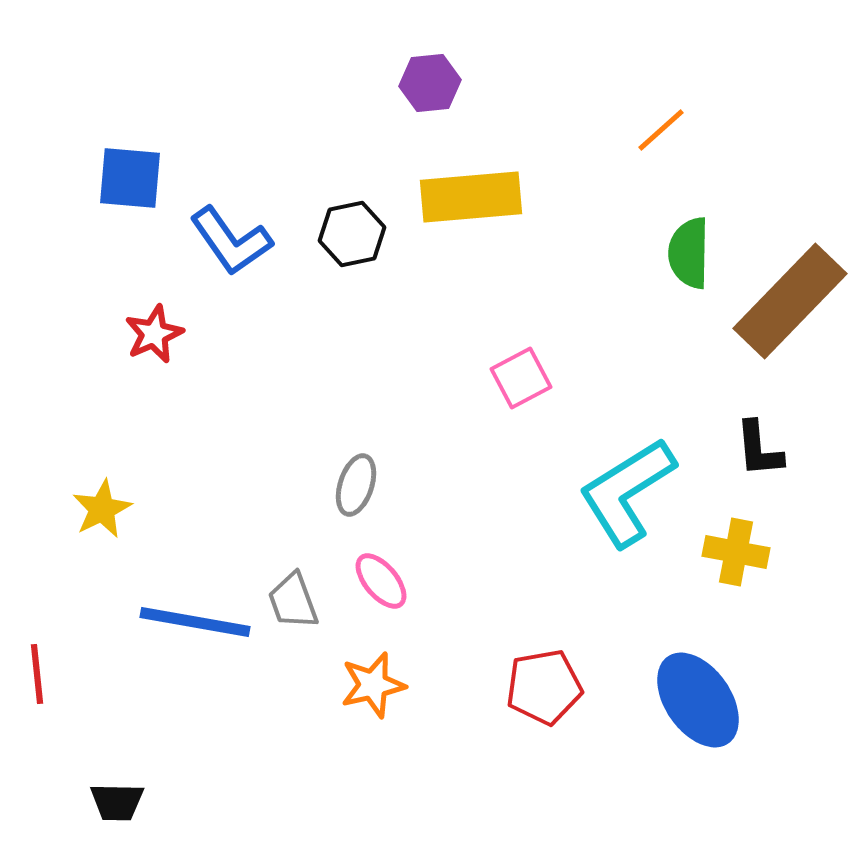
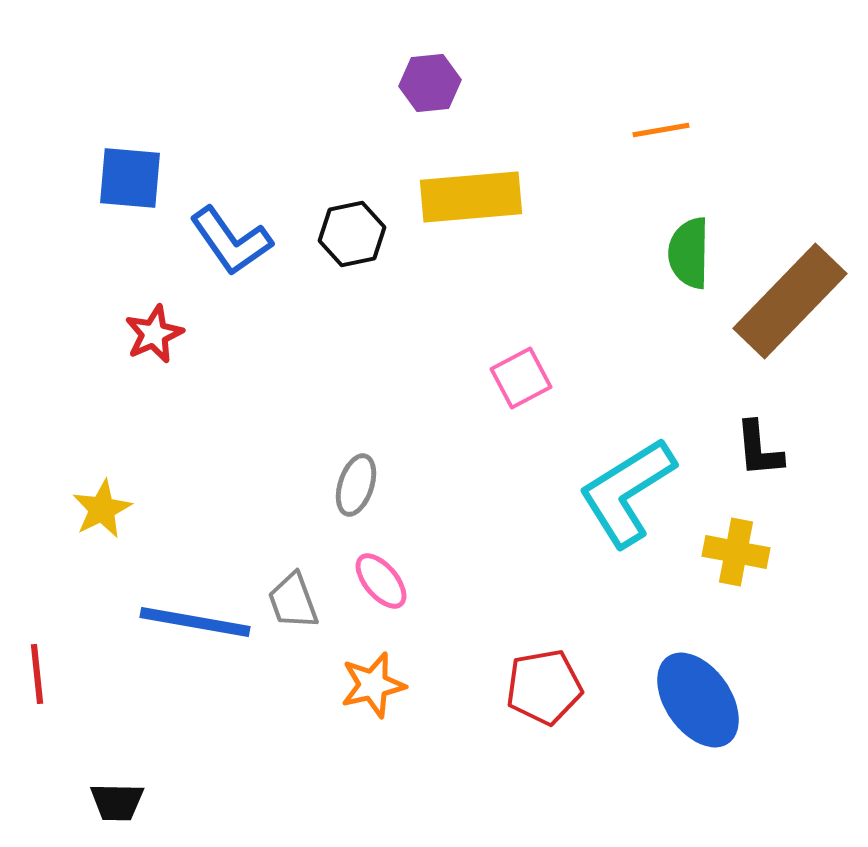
orange line: rotated 32 degrees clockwise
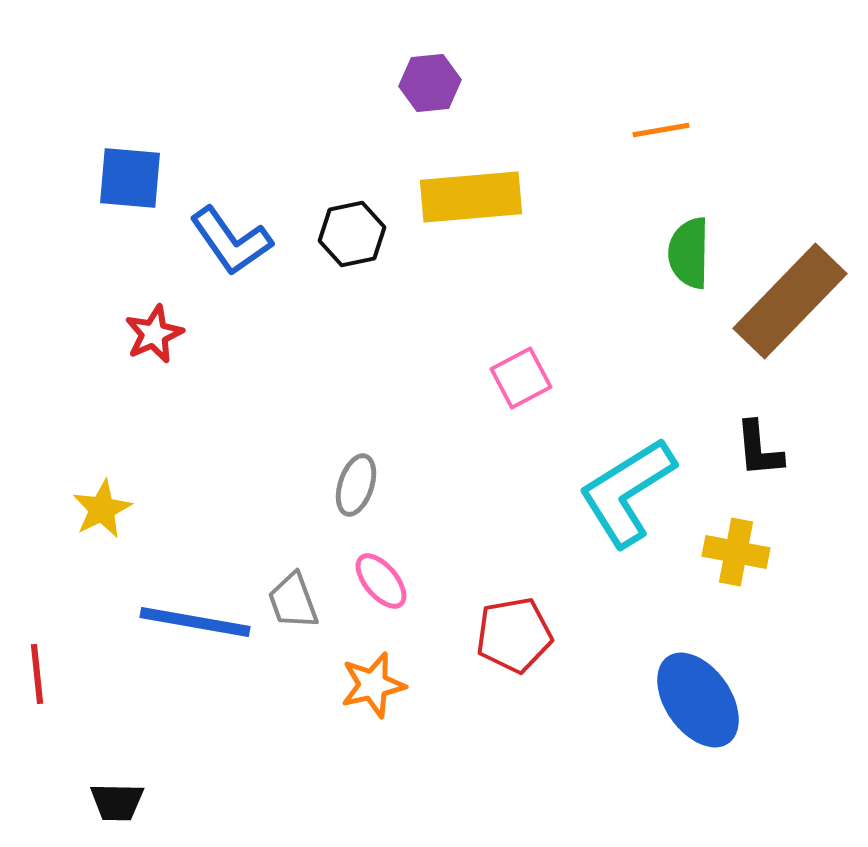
red pentagon: moved 30 px left, 52 px up
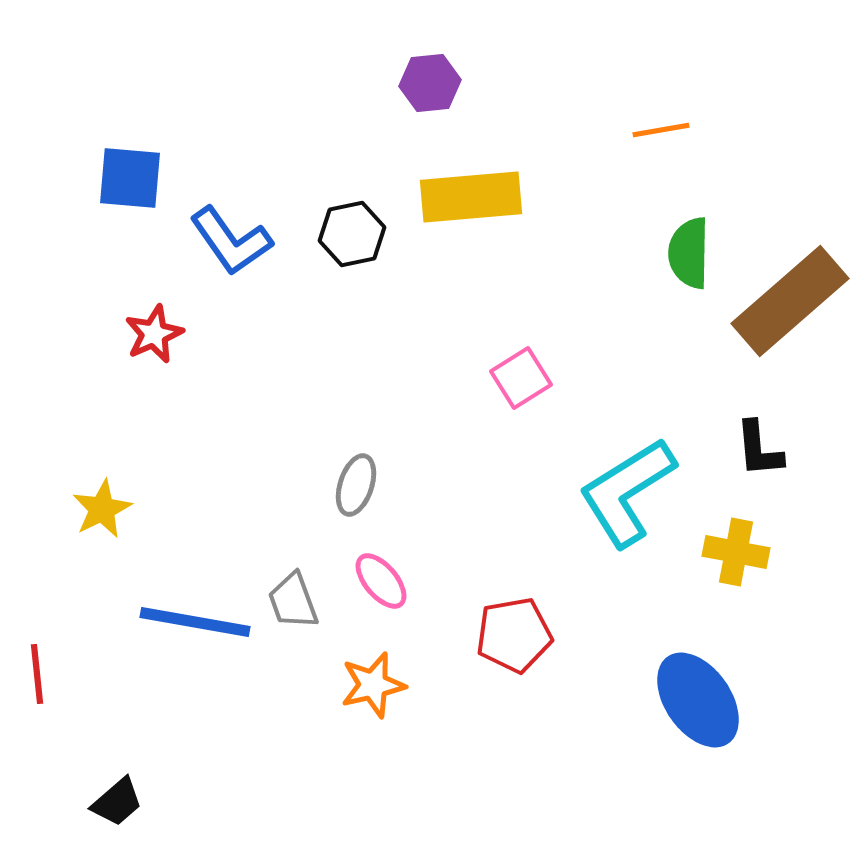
brown rectangle: rotated 5 degrees clockwise
pink square: rotated 4 degrees counterclockwise
black trapezoid: rotated 42 degrees counterclockwise
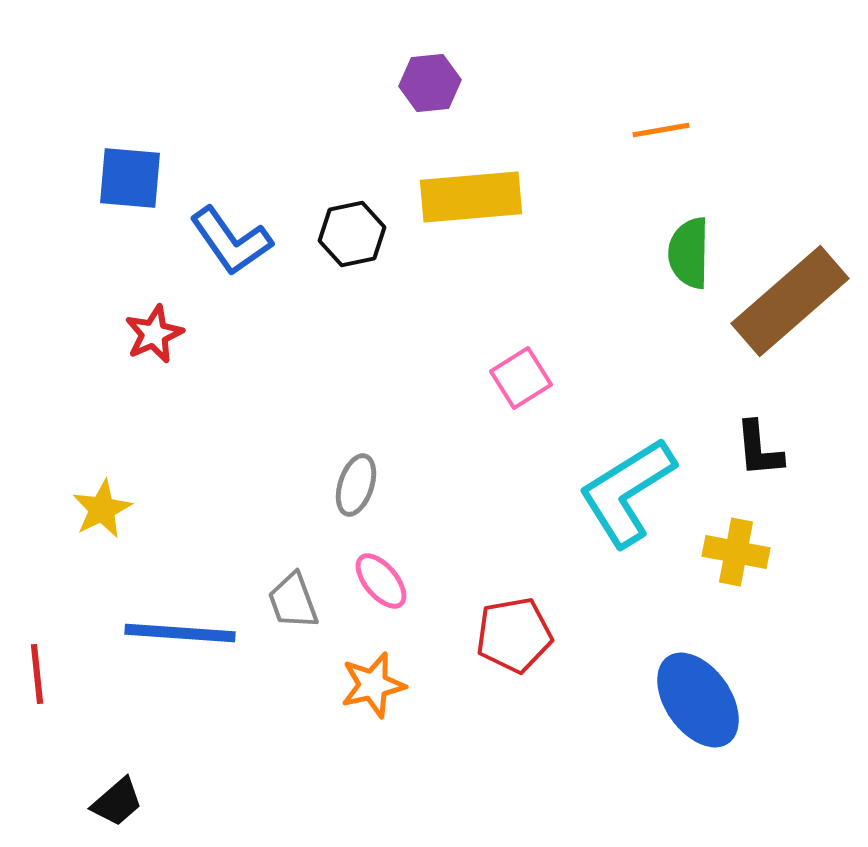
blue line: moved 15 px left, 11 px down; rotated 6 degrees counterclockwise
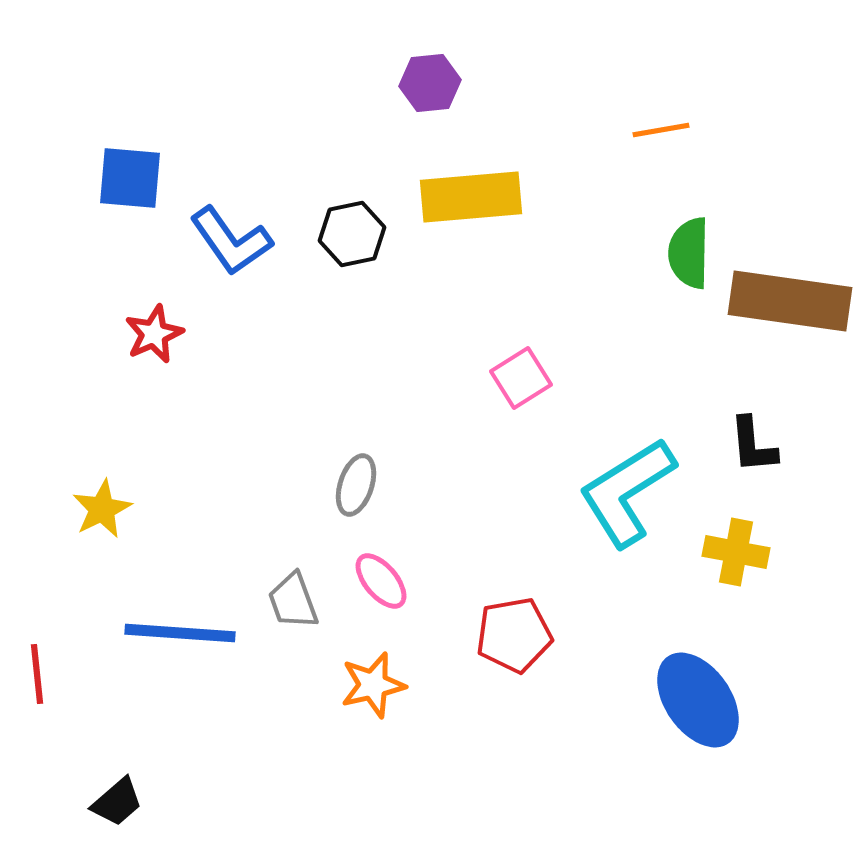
brown rectangle: rotated 49 degrees clockwise
black L-shape: moved 6 px left, 4 px up
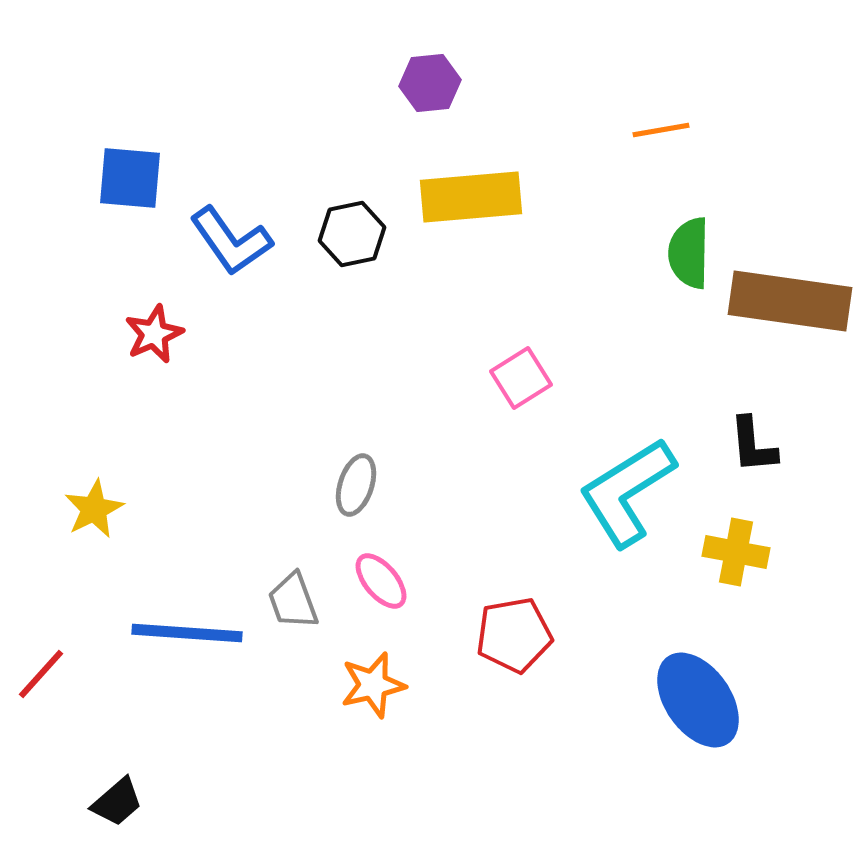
yellow star: moved 8 px left
blue line: moved 7 px right
red line: moved 4 px right; rotated 48 degrees clockwise
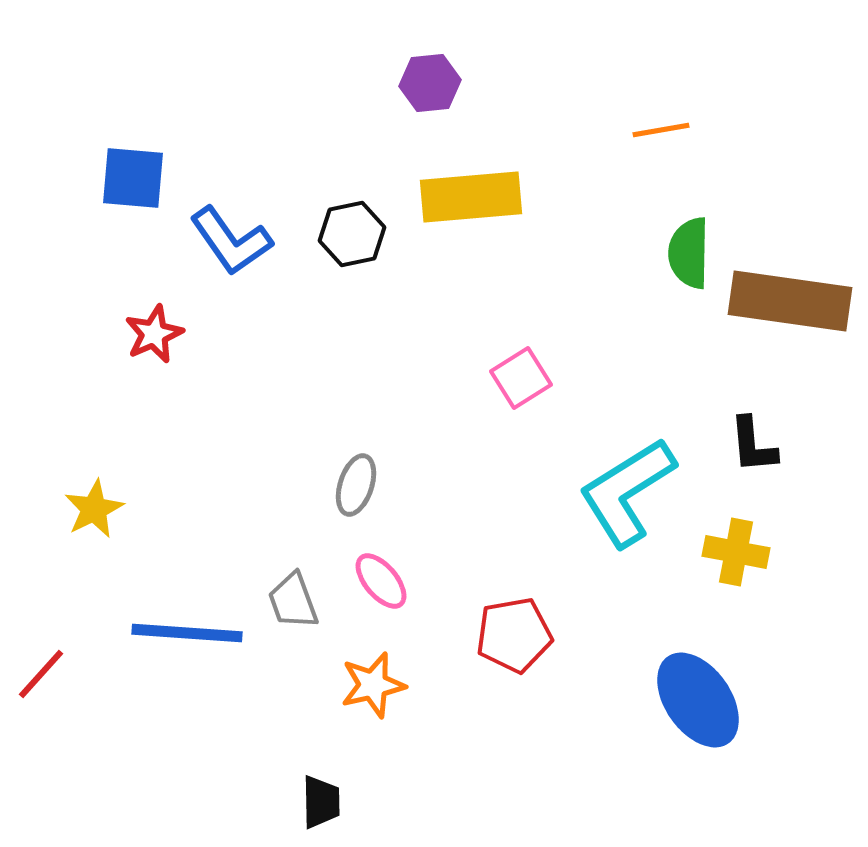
blue square: moved 3 px right
black trapezoid: moved 204 px right; rotated 50 degrees counterclockwise
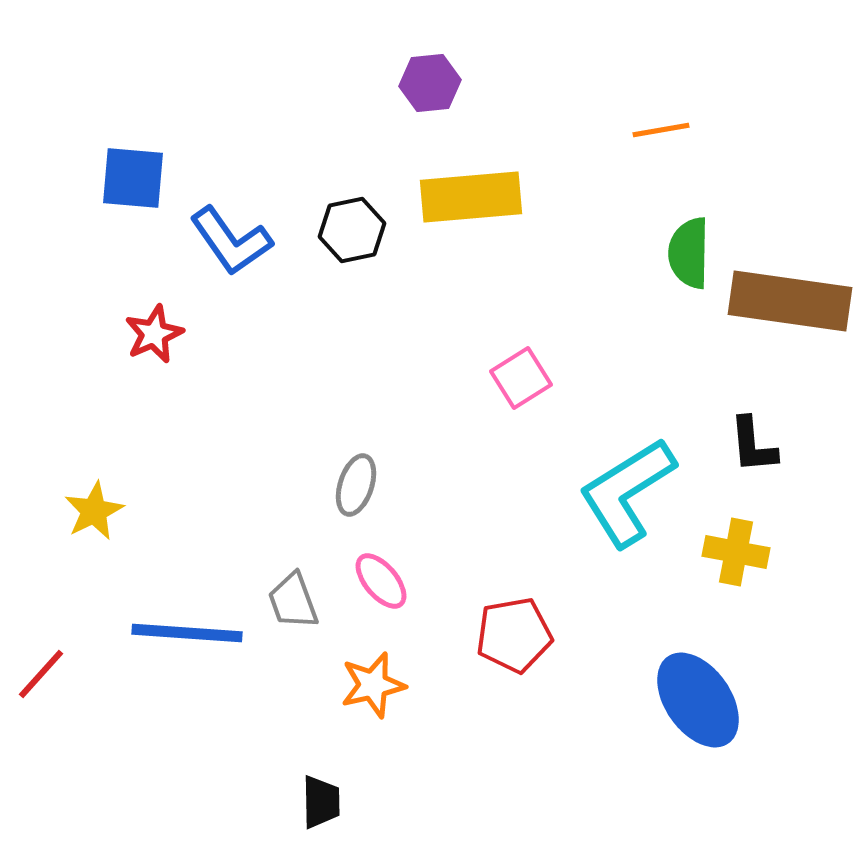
black hexagon: moved 4 px up
yellow star: moved 2 px down
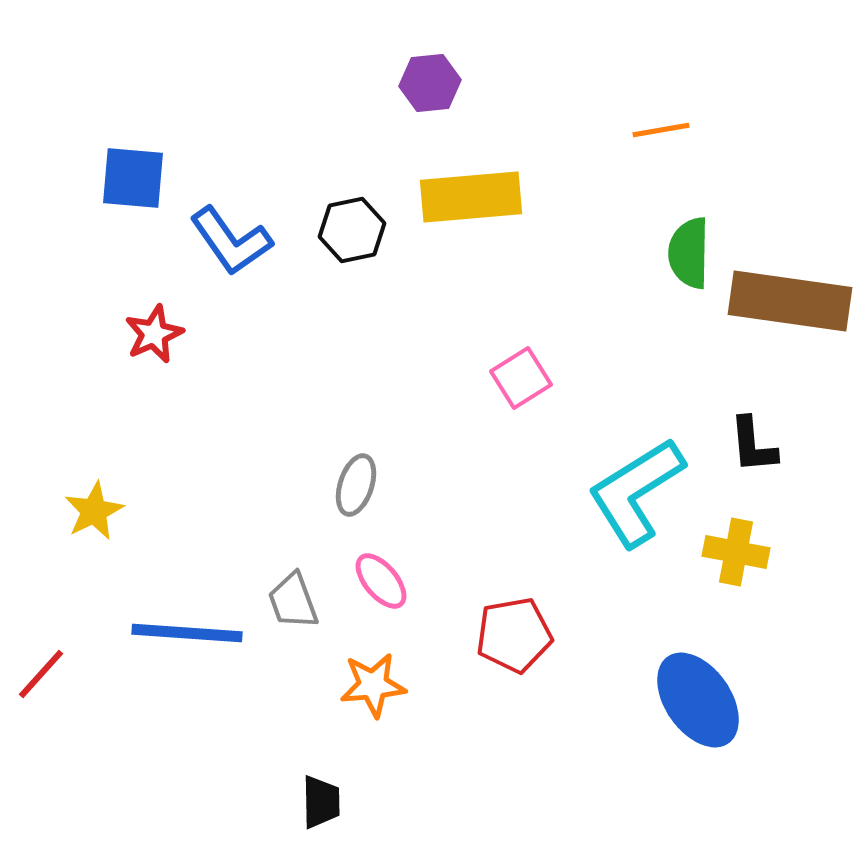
cyan L-shape: moved 9 px right
orange star: rotated 8 degrees clockwise
